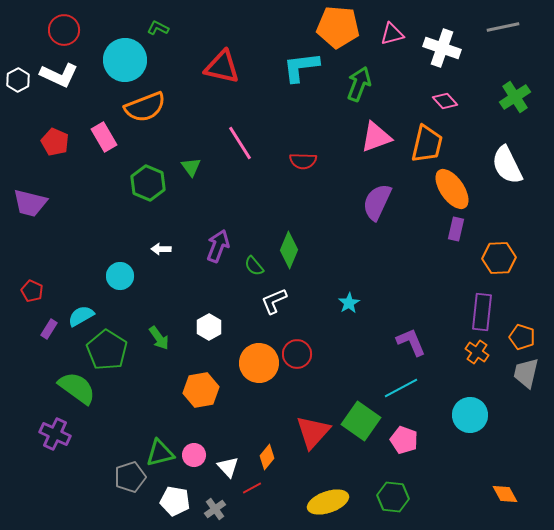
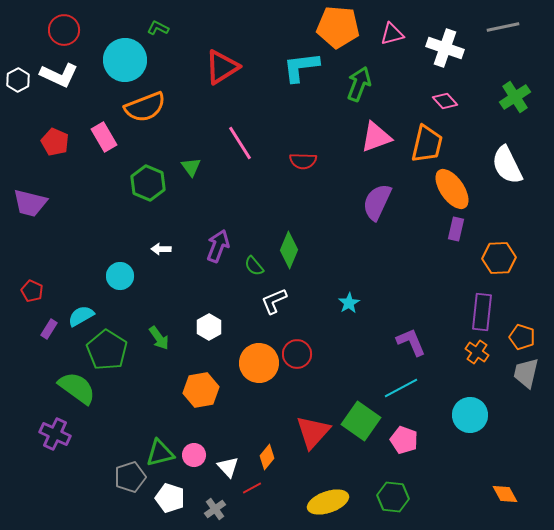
white cross at (442, 48): moved 3 px right
red triangle at (222, 67): rotated 45 degrees counterclockwise
white pentagon at (175, 501): moved 5 px left, 3 px up; rotated 8 degrees clockwise
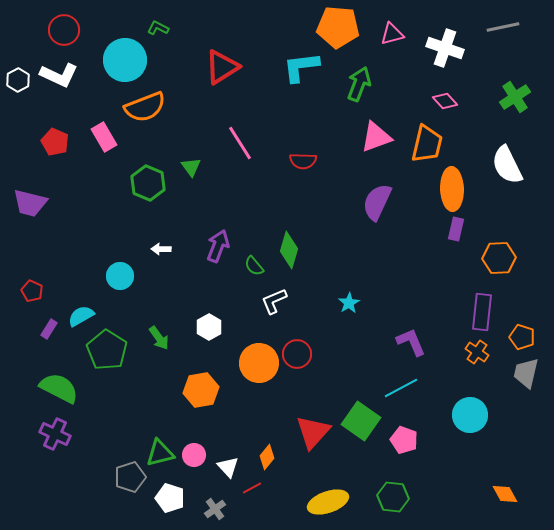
orange ellipse at (452, 189): rotated 33 degrees clockwise
green diamond at (289, 250): rotated 6 degrees counterclockwise
green semicircle at (77, 388): moved 18 px left; rotated 9 degrees counterclockwise
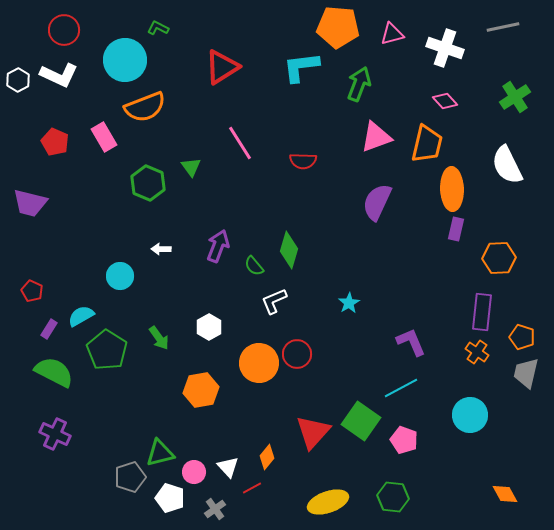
green semicircle at (59, 388): moved 5 px left, 16 px up
pink circle at (194, 455): moved 17 px down
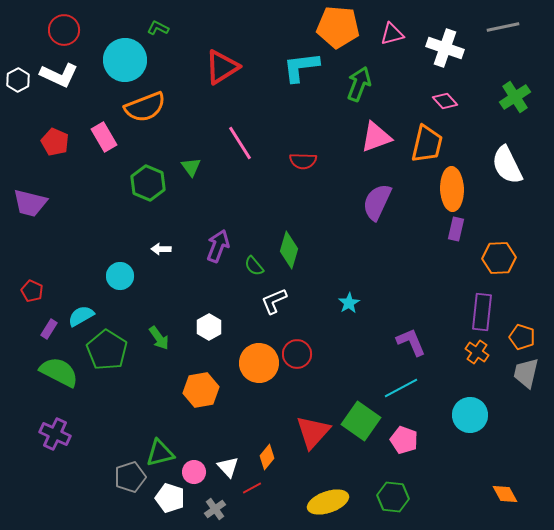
green semicircle at (54, 372): moved 5 px right
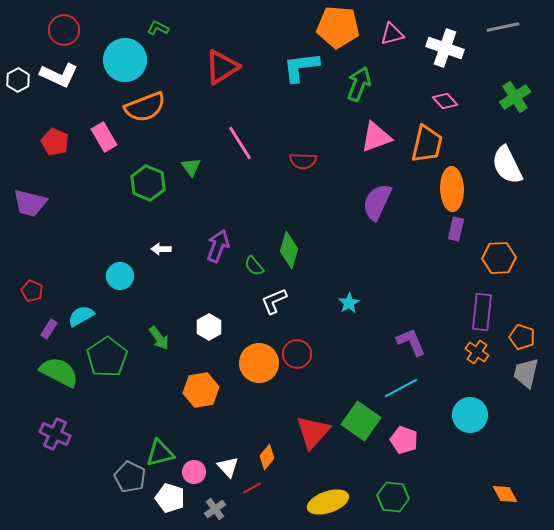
green pentagon at (107, 350): moved 7 px down; rotated 6 degrees clockwise
gray pentagon at (130, 477): rotated 28 degrees counterclockwise
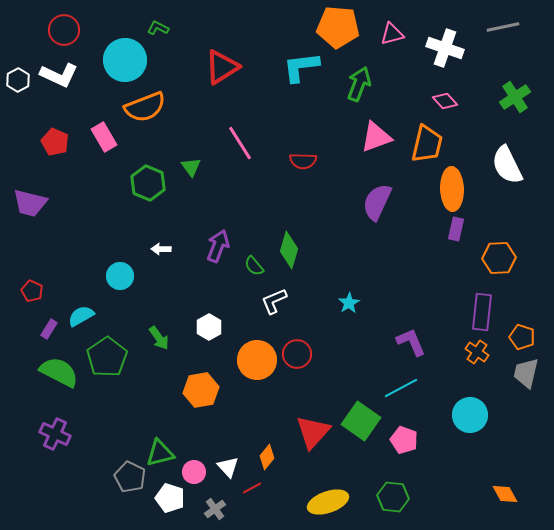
orange circle at (259, 363): moved 2 px left, 3 px up
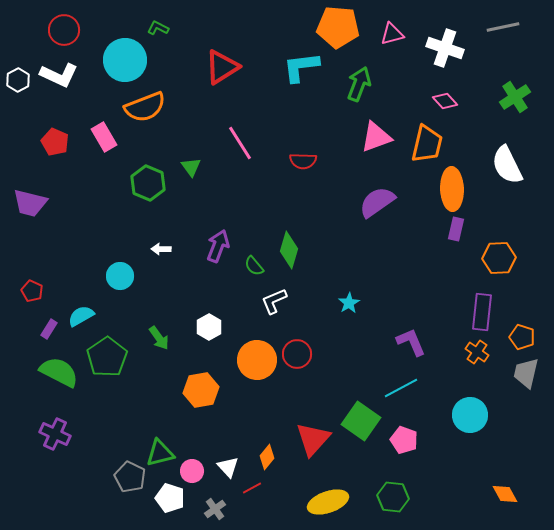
purple semicircle at (377, 202): rotated 30 degrees clockwise
red triangle at (313, 432): moved 7 px down
pink circle at (194, 472): moved 2 px left, 1 px up
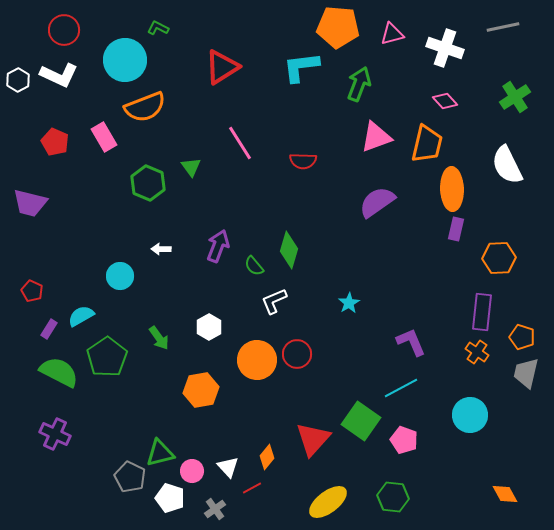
yellow ellipse at (328, 502): rotated 18 degrees counterclockwise
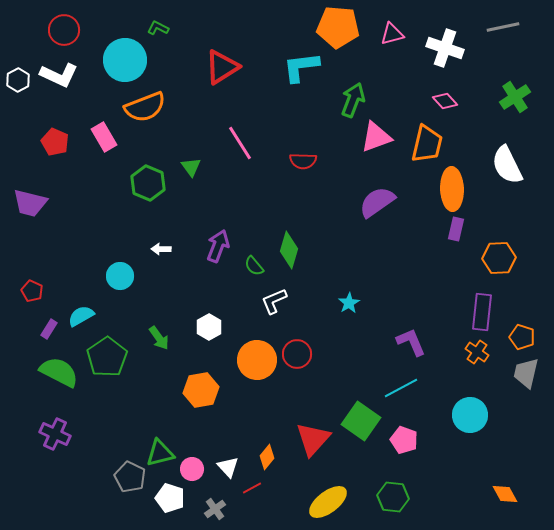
green arrow at (359, 84): moved 6 px left, 16 px down
pink circle at (192, 471): moved 2 px up
